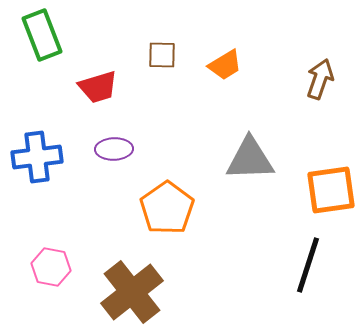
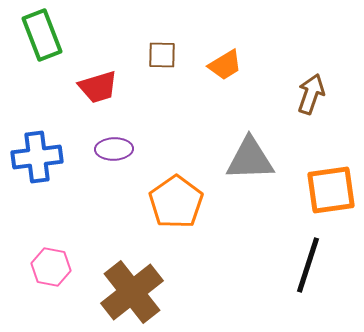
brown arrow: moved 9 px left, 15 px down
orange pentagon: moved 9 px right, 6 px up
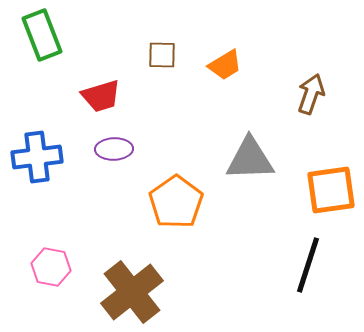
red trapezoid: moved 3 px right, 9 px down
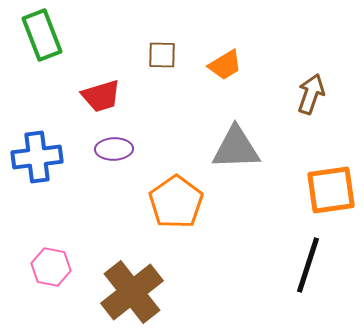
gray triangle: moved 14 px left, 11 px up
